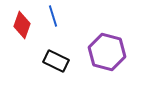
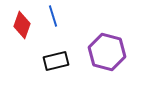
black rectangle: rotated 40 degrees counterclockwise
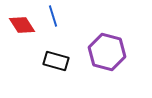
red diamond: rotated 52 degrees counterclockwise
black rectangle: rotated 30 degrees clockwise
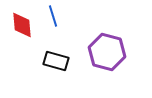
red diamond: rotated 28 degrees clockwise
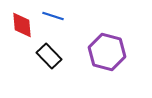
blue line: rotated 55 degrees counterclockwise
black rectangle: moved 7 px left, 5 px up; rotated 30 degrees clockwise
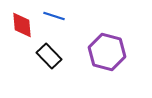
blue line: moved 1 px right
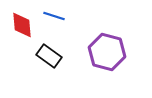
black rectangle: rotated 10 degrees counterclockwise
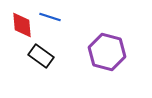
blue line: moved 4 px left, 1 px down
black rectangle: moved 8 px left
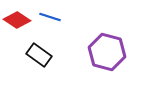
red diamond: moved 5 px left, 5 px up; rotated 52 degrees counterclockwise
black rectangle: moved 2 px left, 1 px up
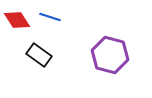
red diamond: rotated 24 degrees clockwise
purple hexagon: moved 3 px right, 3 px down
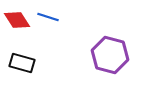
blue line: moved 2 px left
black rectangle: moved 17 px left, 8 px down; rotated 20 degrees counterclockwise
